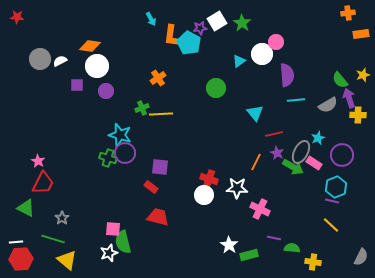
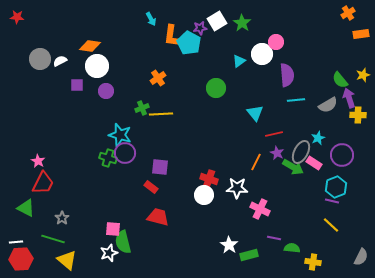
orange cross at (348, 13): rotated 24 degrees counterclockwise
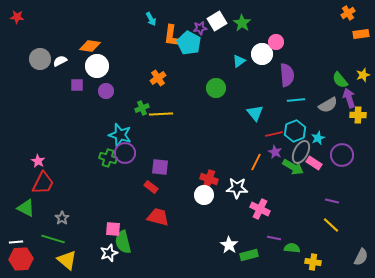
purple star at (277, 153): moved 2 px left, 1 px up
cyan hexagon at (336, 187): moved 41 px left, 56 px up
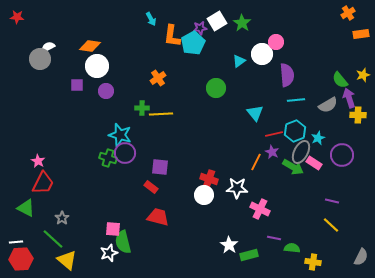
cyan pentagon at (189, 43): moved 4 px right; rotated 15 degrees clockwise
white semicircle at (60, 61): moved 12 px left, 14 px up
green cross at (142, 108): rotated 24 degrees clockwise
purple star at (275, 152): moved 3 px left
green line at (53, 239): rotated 25 degrees clockwise
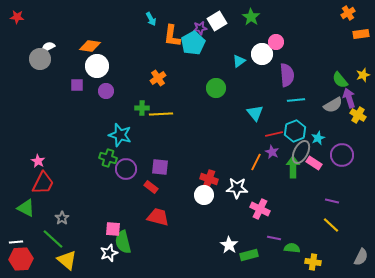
green star at (242, 23): moved 9 px right, 6 px up
gray semicircle at (328, 105): moved 5 px right
yellow cross at (358, 115): rotated 28 degrees clockwise
purple circle at (125, 153): moved 1 px right, 16 px down
green arrow at (293, 167): rotated 120 degrees counterclockwise
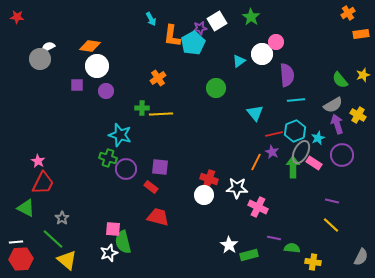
purple arrow at (349, 98): moved 12 px left, 26 px down
pink cross at (260, 209): moved 2 px left, 2 px up
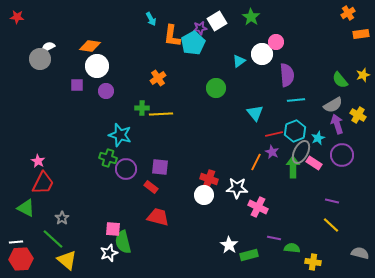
gray semicircle at (361, 257): moved 1 px left, 4 px up; rotated 102 degrees counterclockwise
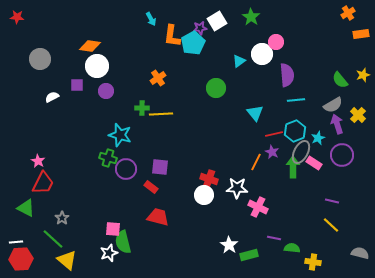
white semicircle at (48, 47): moved 4 px right, 50 px down
yellow cross at (358, 115): rotated 14 degrees clockwise
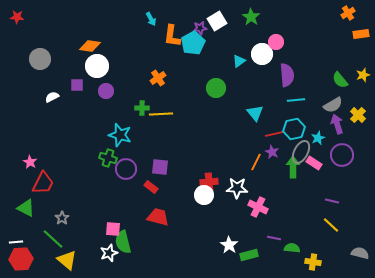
cyan hexagon at (295, 131): moved 1 px left, 2 px up; rotated 10 degrees clockwise
pink star at (38, 161): moved 8 px left, 1 px down
red cross at (209, 179): moved 3 px down; rotated 24 degrees counterclockwise
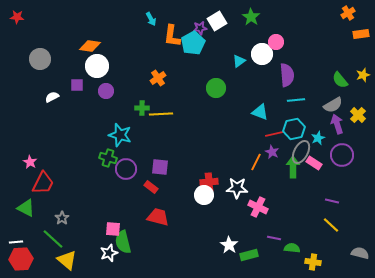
cyan triangle at (255, 113): moved 5 px right, 1 px up; rotated 30 degrees counterclockwise
